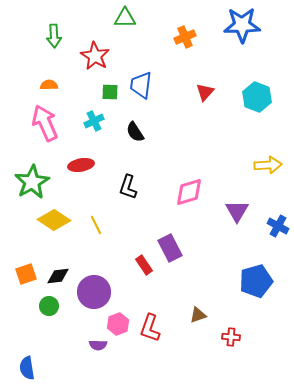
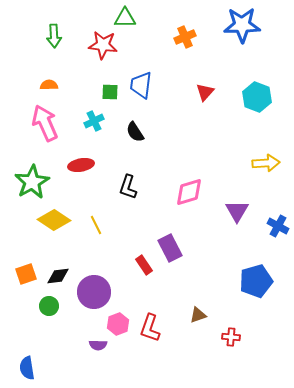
red star: moved 8 px right, 11 px up; rotated 24 degrees counterclockwise
yellow arrow: moved 2 px left, 2 px up
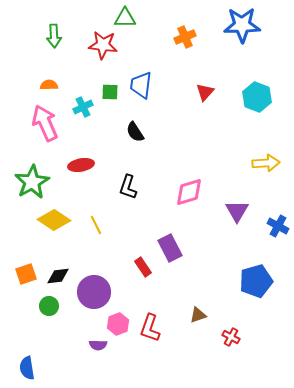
cyan cross: moved 11 px left, 14 px up
red rectangle: moved 1 px left, 2 px down
red cross: rotated 24 degrees clockwise
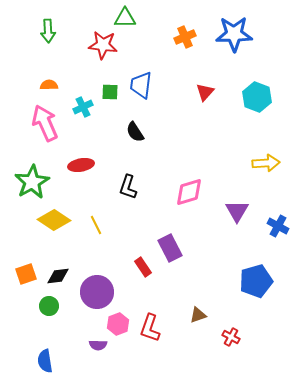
blue star: moved 8 px left, 9 px down
green arrow: moved 6 px left, 5 px up
purple circle: moved 3 px right
blue semicircle: moved 18 px right, 7 px up
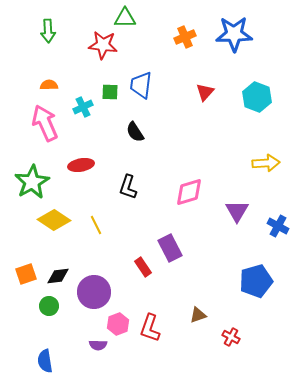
purple circle: moved 3 px left
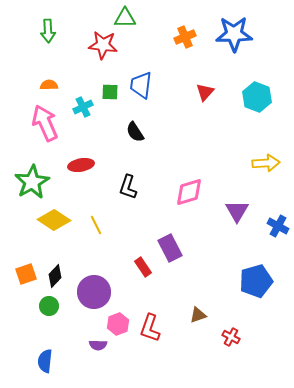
black diamond: moved 3 px left; rotated 40 degrees counterclockwise
blue semicircle: rotated 15 degrees clockwise
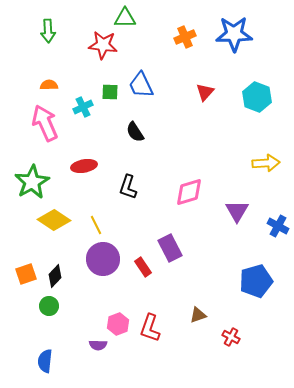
blue trapezoid: rotated 32 degrees counterclockwise
red ellipse: moved 3 px right, 1 px down
purple circle: moved 9 px right, 33 px up
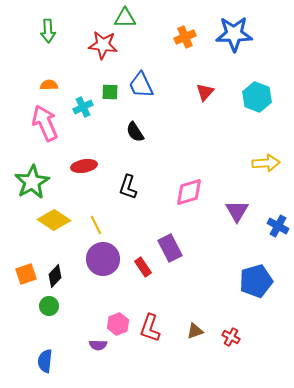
brown triangle: moved 3 px left, 16 px down
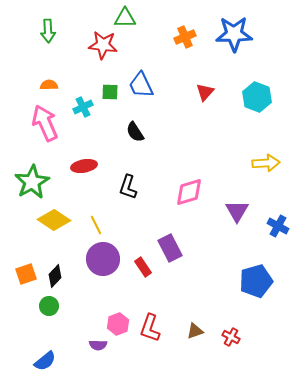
blue semicircle: rotated 135 degrees counterclockwise
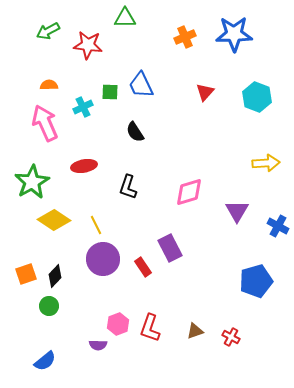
green arrow: rotated 65 degrees clockwise
red star: moved 15 px left
